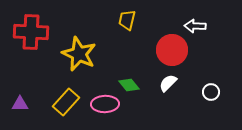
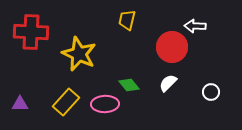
red circle: moved 3 px up
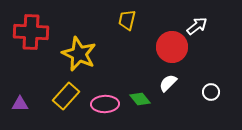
white arrow: moved 2 px right; rotated 140 degrees clockwise
green diamond: moved 11 px right, 14 px down
yellow rectangle: moved 6 px up
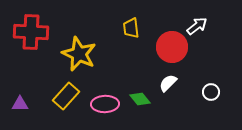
yellow trapezoid: moved 4 px right, 8 px down; rotated 20 degrees counterclockwise
